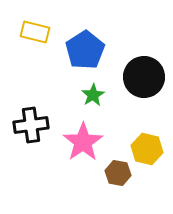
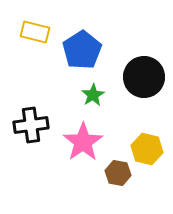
blue pentagon: moved 3 px left
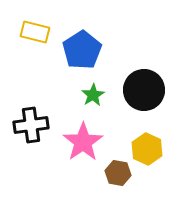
black circle: moved 13 px down
yellow hexagon: rotated 12 degrees clockwise
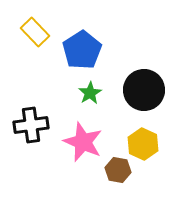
yellow rectangle: rotated 32 degrees clockwise
green star: moved 3 px left, 2 px up
pink star: rotated 15 degrees counterclockwise
yellow hexagon: moved 4 px left, 5 px up
brown hexagon: moved 3 px up
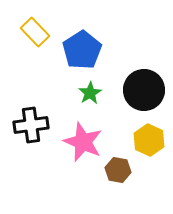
yellow hexagon: moved 6 px right, 4 px up
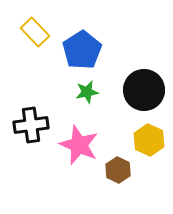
green star: moved 3 px left, 1 px up; rotated 20 degrees clockwise
pink star: moved 4 px left, 3 px down
brown hexagon: rotated 15 degrees clockwise
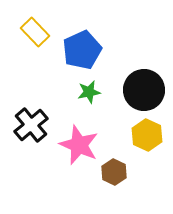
blue pentagon: rotated 9 degrees clockwise
green star: moved 2 px right
black cross: rotated 32 degrees counterclockwise
yellow hexagon: moved 2 px left, 5 px up
brown hexagon: moved 4 px left, 2 px down
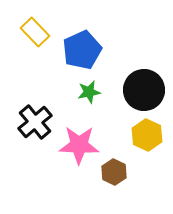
black cross: moved 4 px right, 3 px up
pink star: rotated 21 degrees counterclockwise
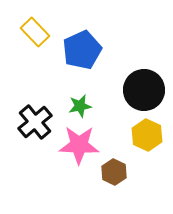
green star: moved 9 px left, 14 px down
